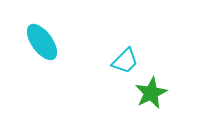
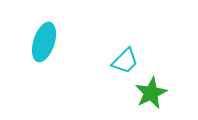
cyan ellipse: moved 2 px right; rotated 54 degrees clockwise
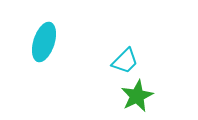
green star: moved 14 px left, 3 px down
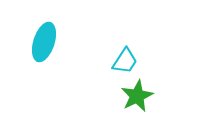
cyan trapezoid: rotated 12 degrees counterclockwise
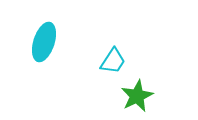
cyan trapezoid: moved 12 px left
